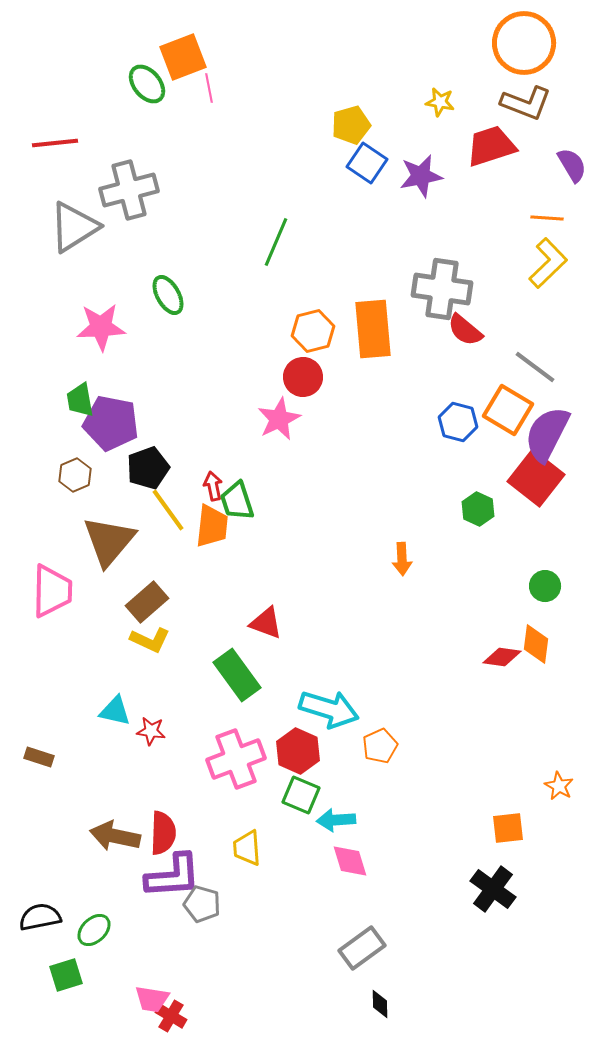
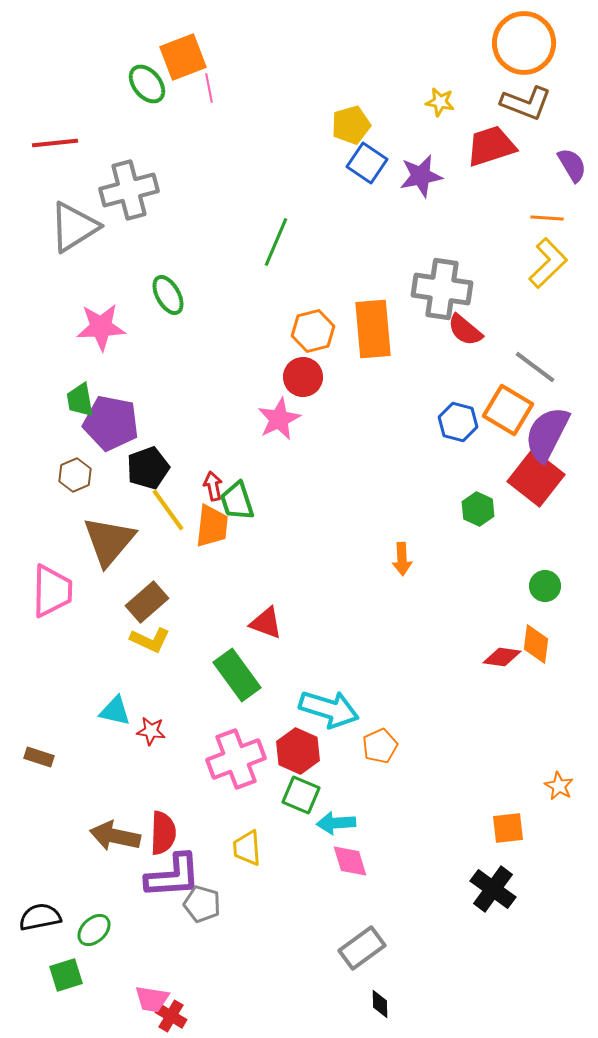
cyan arrow at (336, 820): moved 3 px down
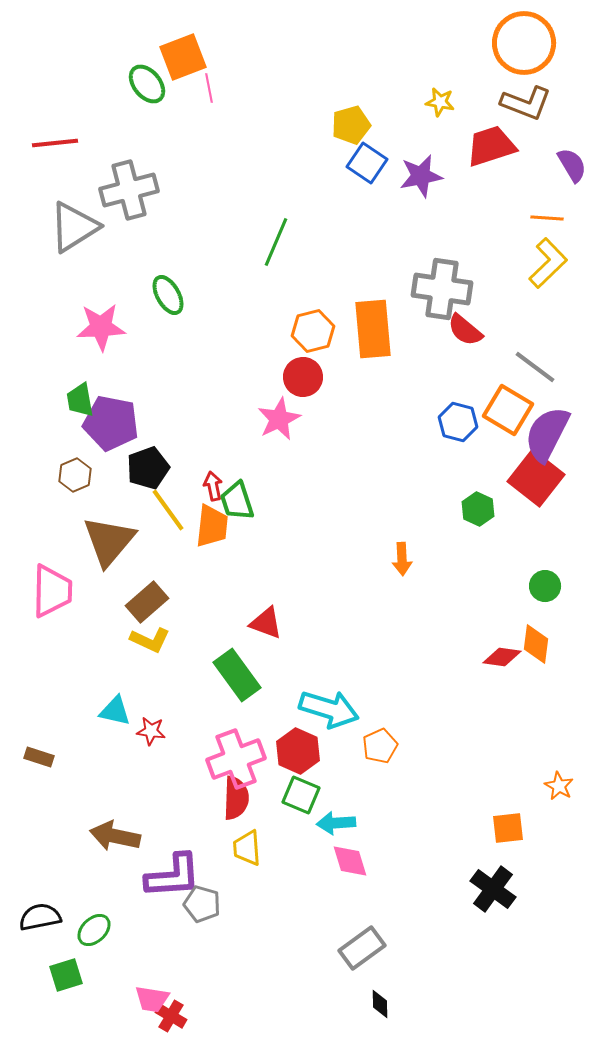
red semicircle at (163, 833): moved 73 px right, 35 px up
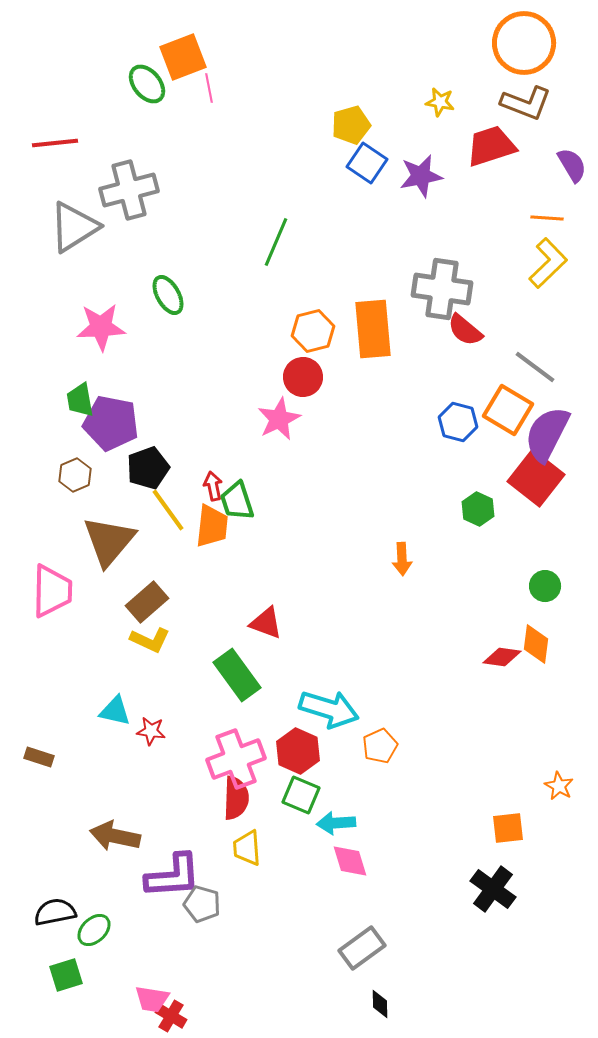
black semicircle at (40, 917): moved 15 px right, 5 px up
